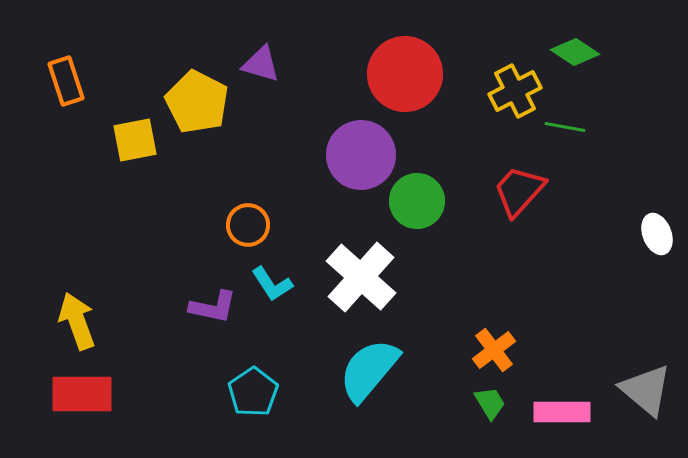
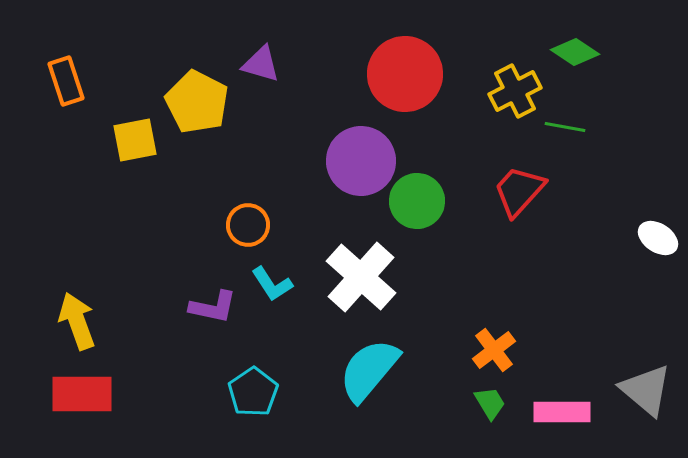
purple circle: moved 6 px down
white ellipse: moved 1 px right, 4 px down; rotated 36 degrees counterclockwise
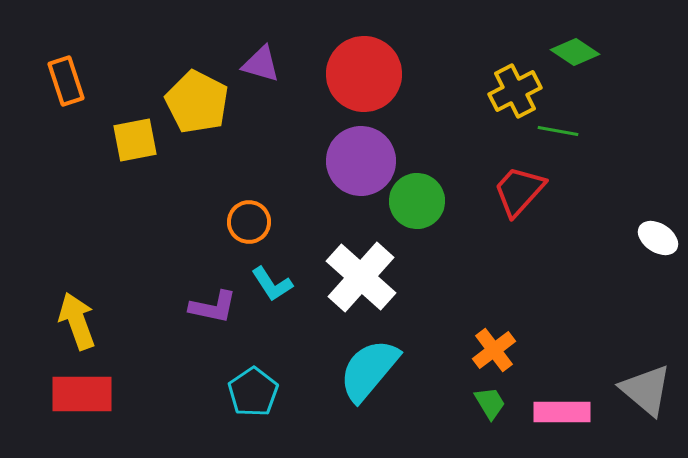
red circle: moved 41 px left
green line: moved 7 px left, 4 px down
orange circle: moved 1 px right, 3 px up
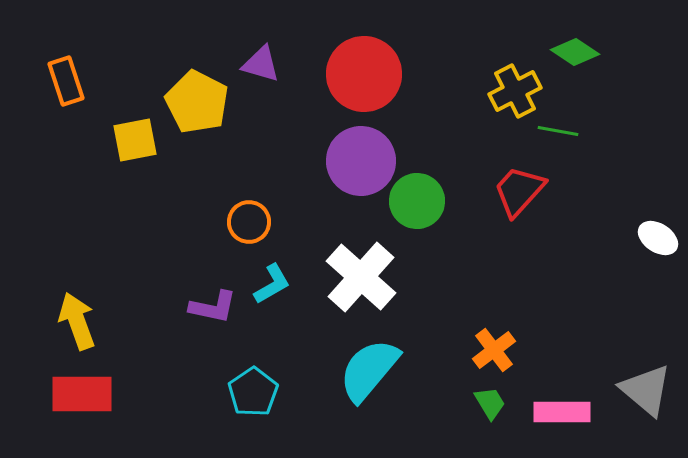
cyan L-shape: rotated 87 degrees counterclockwise
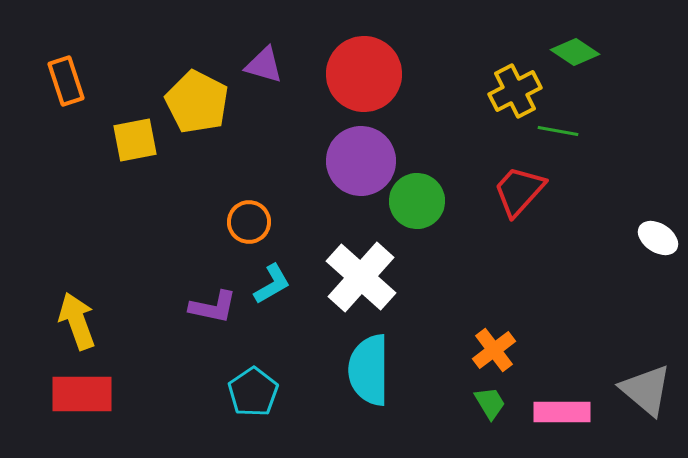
purple triangle: moved 3 px right, 1 px down
cyan semicircle: rotated 40 degrees counterclockwise
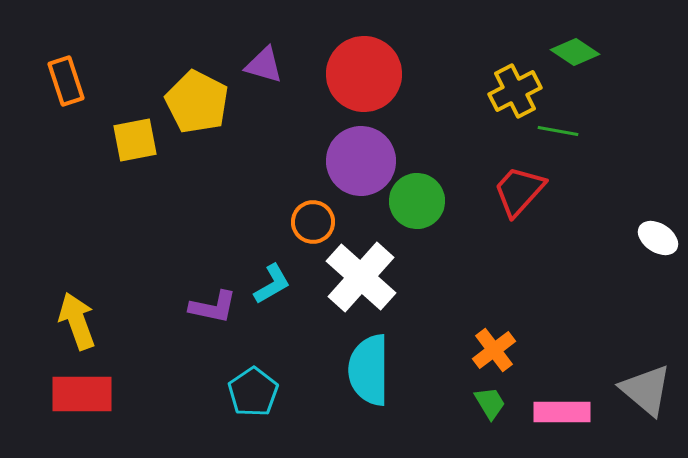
orange circle: moved 64 px right
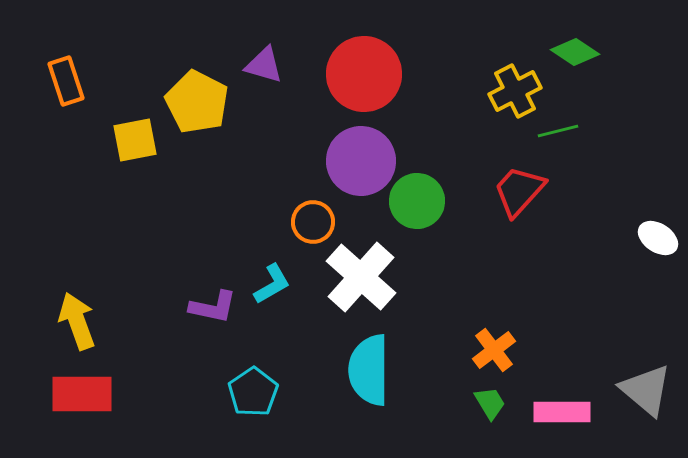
green line: rotated 24 degrees counterclockwise
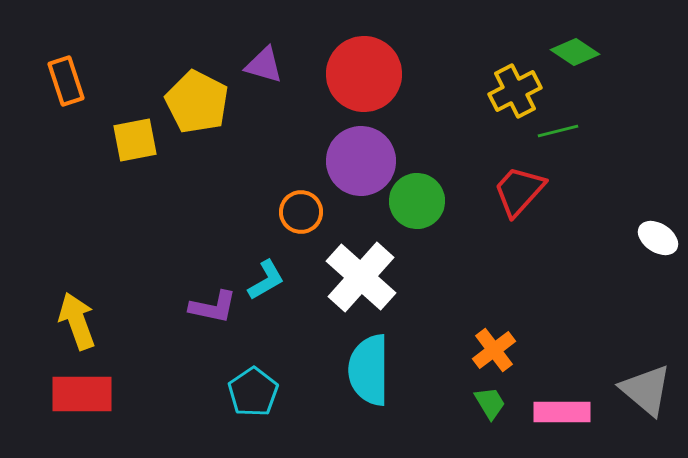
orange circle: moved 12 px left, 10 px up
cyan L-shape: moved 6 px left, 4 px up
